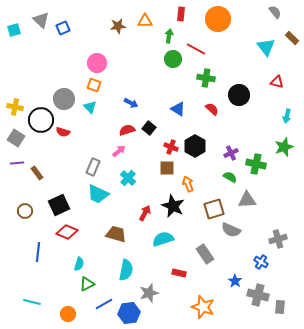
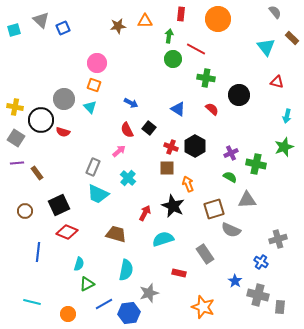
red semicircle at (127, 130): rotated 98 degrees counterclockwise
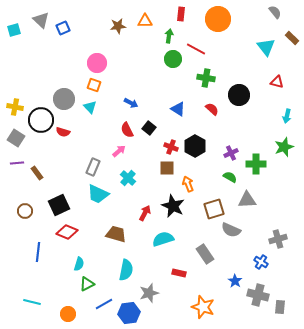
green cross at (256, 164): rotated 12 degrees counterclockwise
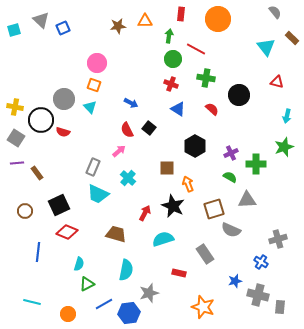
red cross at (171, 147): moved 63 px up
blue star at (235, 281): rotated 24 degrees clockwise
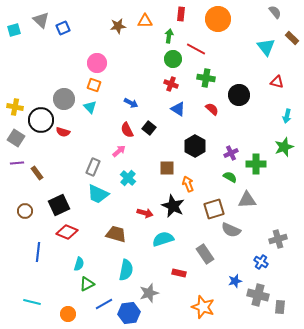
red arrow at (145, 213): rotated 77 degrees clockwise
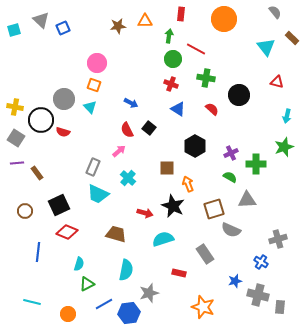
orange circle at (218, 19): moved 6 px right
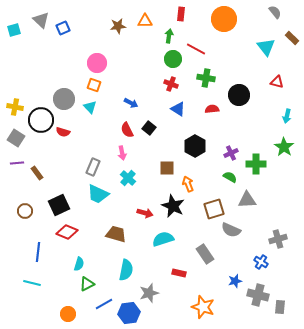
red semicircle at (212, 109): rotated 48 degrees counterclockwise
green star at (284, 147): rotated 18 degrees counterclockwise
pink arrow at (119, 151): moved 3 px right, 2 px down; rotated 120 degrees clockwise
cyan line at (32, 302): moved 19 px up
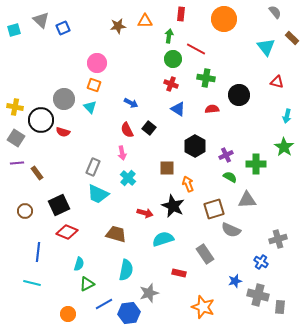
purple cross at (231, 153): moved 5 px left, 2 px down
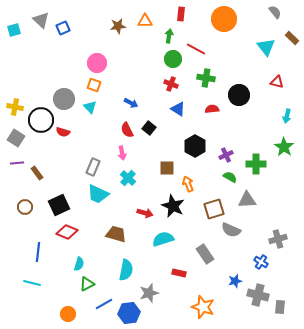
brown circle at (25, 211): moved 4 px up
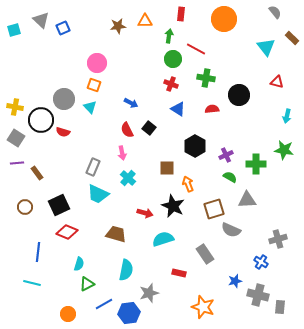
green star at (284, 147): moved 3 px down; rotated 24 degrees counterclockwise
